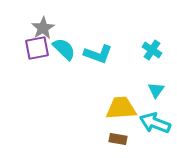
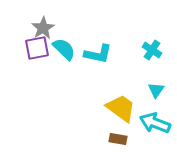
cyan L-shape: rotated 8 degrees counterclockwise
yellow trapezoid: rotated 40 degrees clockwise
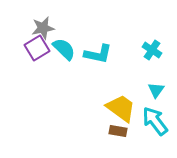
gray star: rotated 20 degrees clockwise
purple square: rotated 20 degrees counterclockwise
cyan arrow: moved 2 px up; rotated 32 degrees clockwise
brown rectangle: moved 8 px up
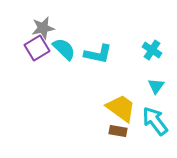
cyan triangle: moved 4 px up
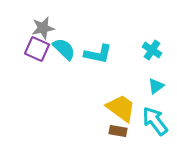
purple square: moved 1 px down; rotated 35 degrees counterclockwise
cyan triangle: rotated 18 degrees clockwise
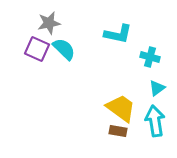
gray star: moved 6 px right, 5 px up
cyan cross: moved 2 px left, 7 px down; rotated 18 degrees counterclockwise
cyan L-shape: moved 20 px right, 20 px up
cyan triangle: moved 1 px right, 2 px down
cyan arrow: rotated 28 degrees clockwise
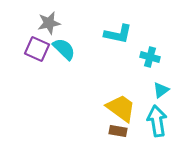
cyan triangle: moved 4 px right, 2 px down
cyan arrow: moved 2 px right
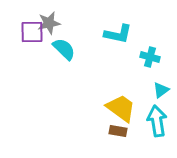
purple square: moved 5 px left, 17 px up; rotated 25 degrees counterclockwise
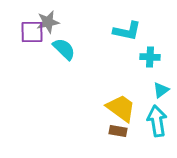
gray star: moved 1 px left, 1 px up
cyan L-shape: moved 9 px right, 3 px up
cyan cross: rotated 12 degrees counterclockwise
